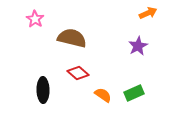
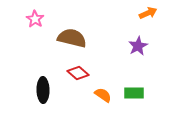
green rectangle: rotated 24 degrees clockwise
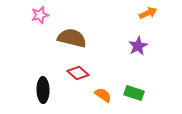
pink star: moved 5 px right, 4 px up; rotated 24 degrees clockwise
green rectangle: rotated 18 degrees clockwise
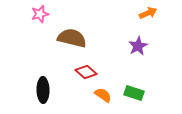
pink star: moved 1 px up
red diamond: moved 8 px right, 1 px up
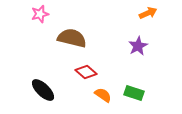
black ellipse: rotated 45 degrees counterclockwise
